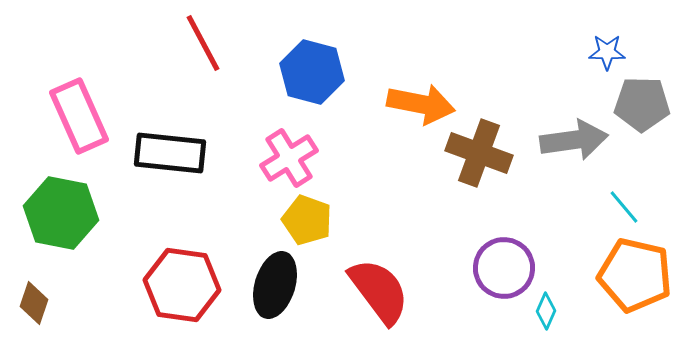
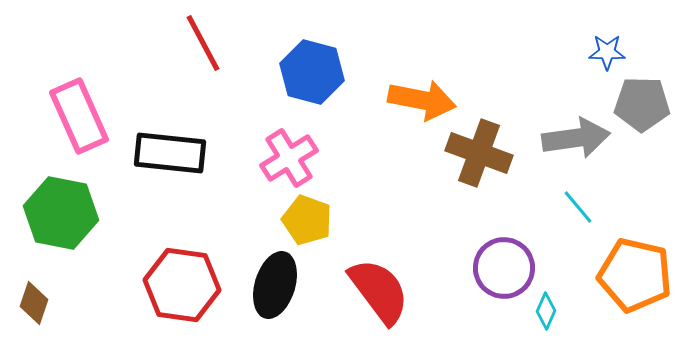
orange arrow: moved 1 px right, 4 px up
gray arrow: moved 2 px right, 2 px up
cyan line: moved 46 px left
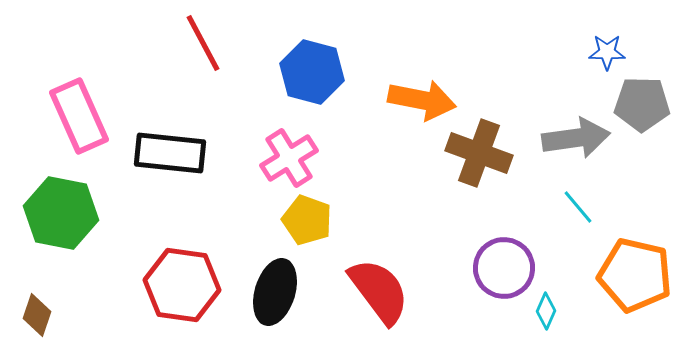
black ellipse: moved 7 px down
brown diamond: moved 3 px right, 12 px down
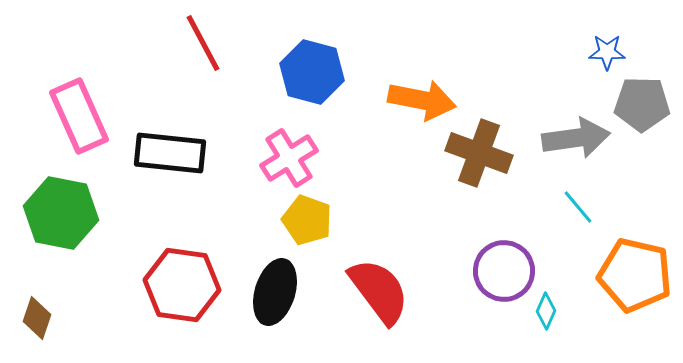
purple circle: moved 3 px down
brown diamond: moved 3 px down
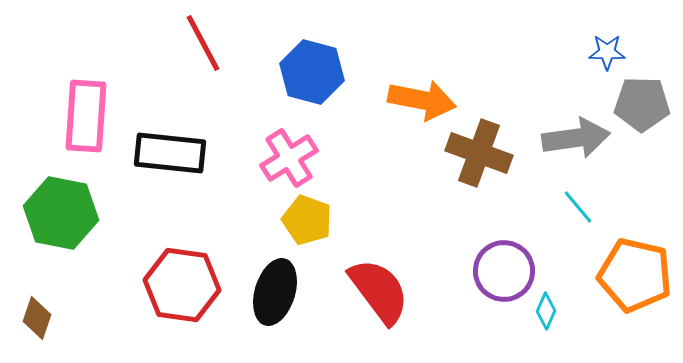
pink rectangle: moved 7 px right; rotated 28 degrees clockwise
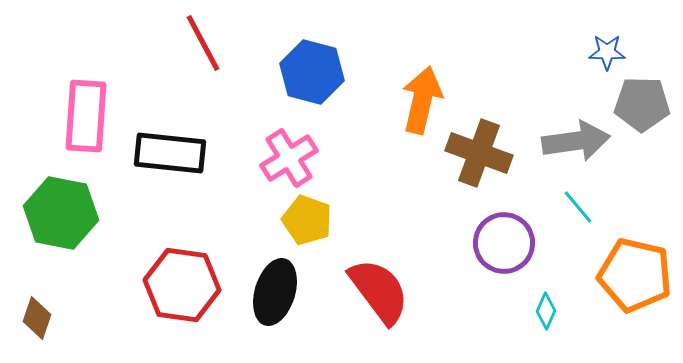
orange arrow: rotated 88 degrees counterclockwise
gray arrow: moved 3 px down
purple circle: moved 28 px up
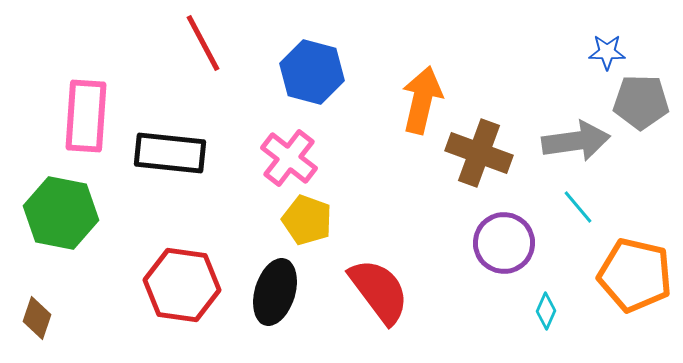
gray pentagon: moved 1 px left, 2 px up
pink cross: rotated 20 degrees counterclockwise
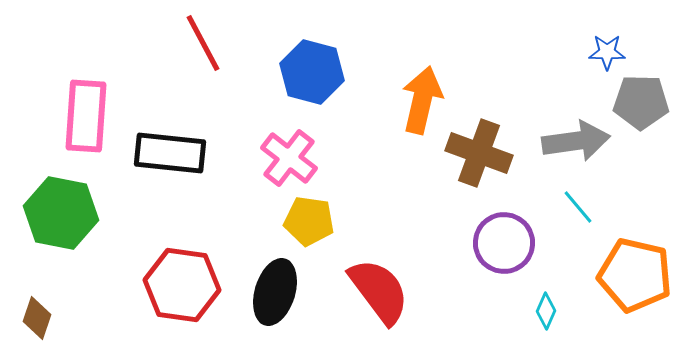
yellow pentagon: moved 2 px right, 1 px down; rotated 12 degrees counterclockwise
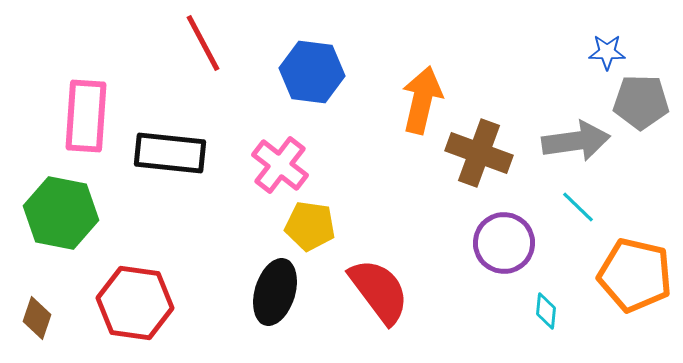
blue hexagon: rotated 8 degrees counterclockwise
pink cross: moved 9 px left, 7 px down
cyan line: rotated 6 degrees counterclockwise
yellow pentagon: moved 1 px right, 5 px down
red hexagon: moved 47 px left, 18 px down
cyan diamond: rotated 18 degrees counterclockwise
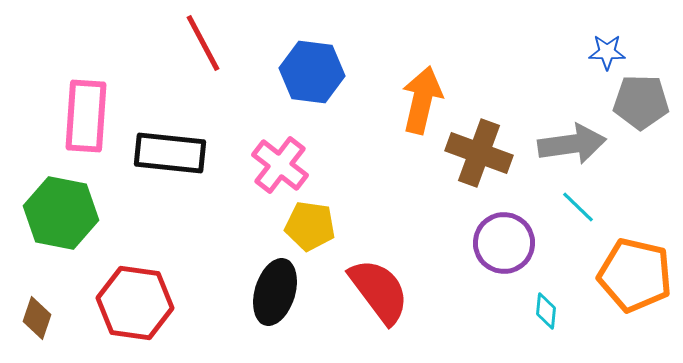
gray arrow: moved 4 px left, 3 px down
